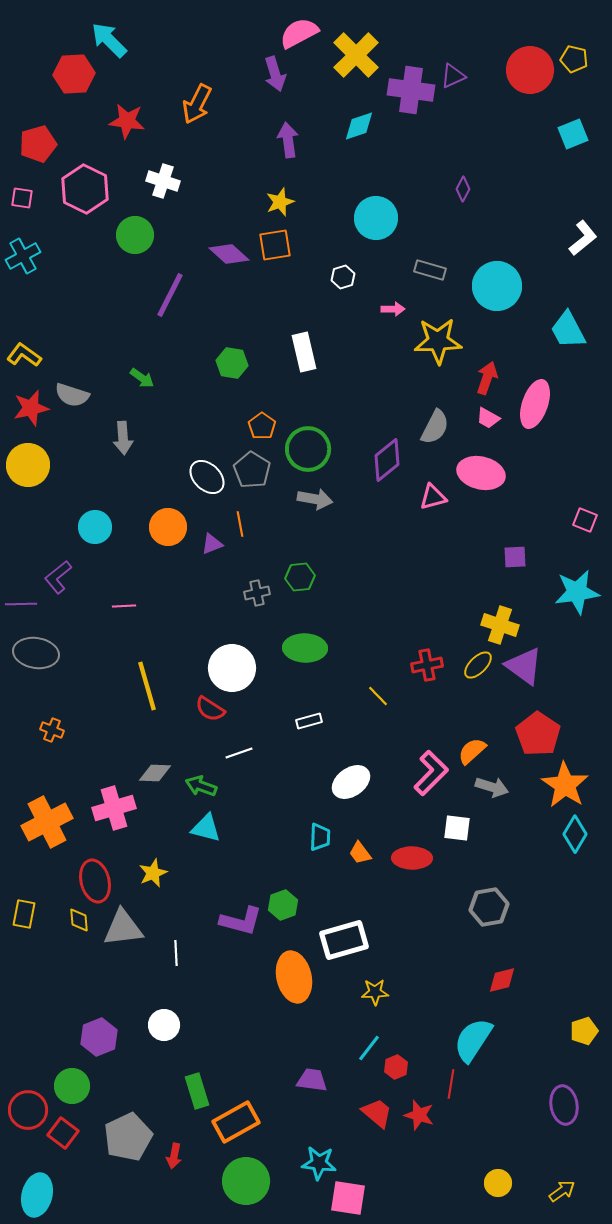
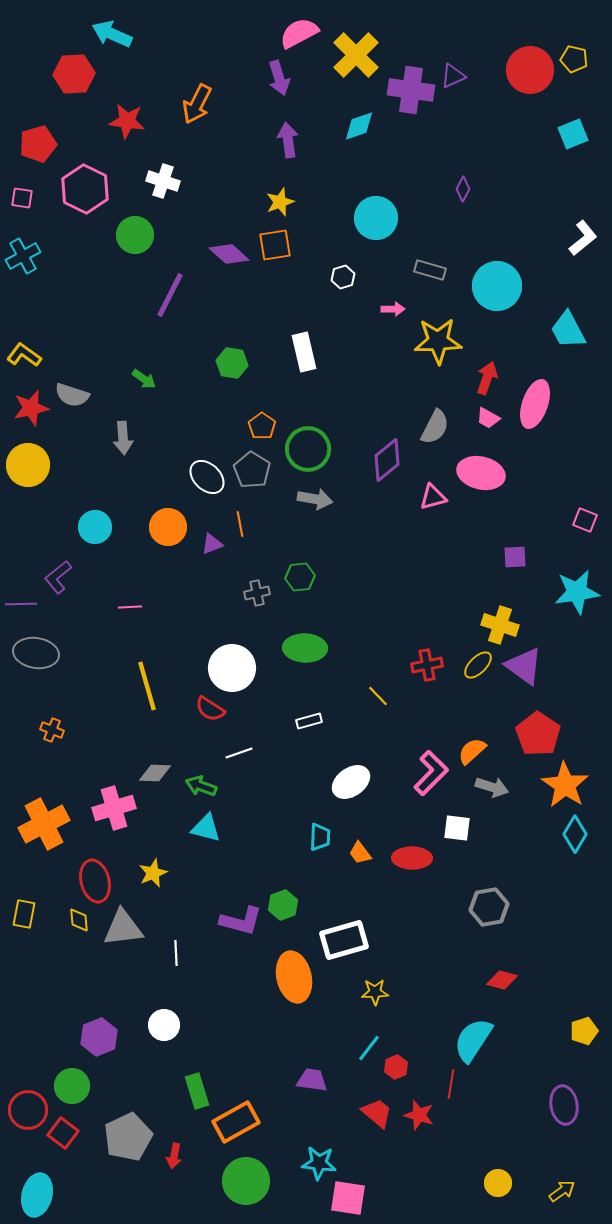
cyan arrow at (109, 40): moved 3 px right, 6 px up; rotated 21 degrees counterclockwise
purple arrow at (275, 74): moved 4 px right, 4 px down
green arrow at (142, 378): moved 2 px right, 1 px down
pink line at (124, 606): moved 6 px right, 1 px down
orange cross at (47, 822): moved 3 px left, 2 px down
red diamond at (502, 980): rotated 28 degrees clockwise
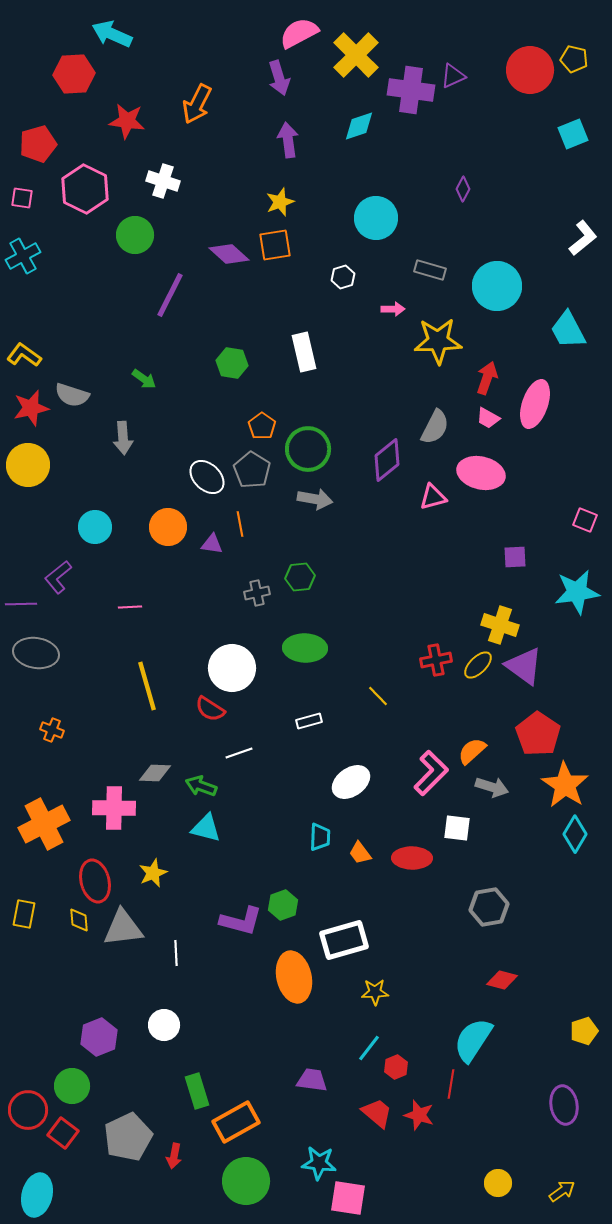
purple triangle at (212, 544): rotated 30 degrees clockwise
red cross at (427, 665): moved 9 px right, 5 px up
pink cross at (114, 808): rotated 18 degrees clockwise
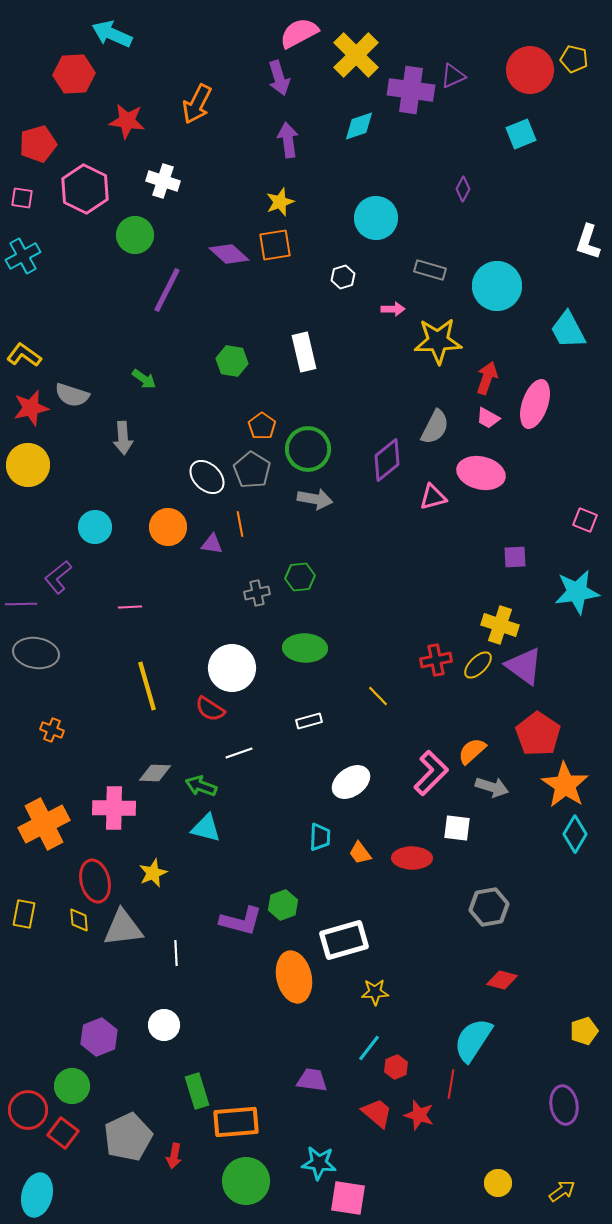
cyan square at (573, 134): moved 52 px left
white L-shape at (583, 238): moved 5 px right, 4 px down; rotated 147 degrees clockwise
purple line at (170, 295): moved 3 px left, 5 px up
green hexagon at (232, 363): moved 2 px up
orange rectangle at (236, 1122): rotated 24 degrees clockwise
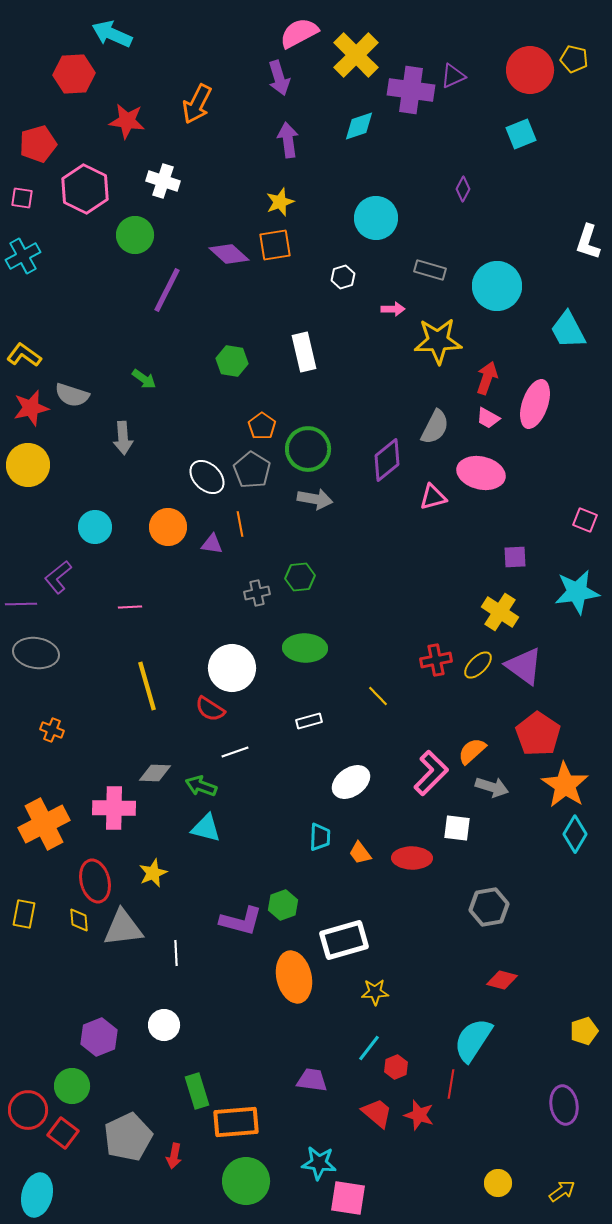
yellow cross at (500, 625): moved 13 px up; rotated 15 degrees clockwise
white line at (239, 753): moved 4 px left, 1 px up
